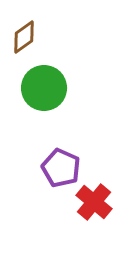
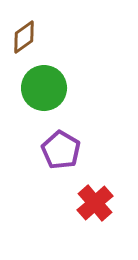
purple pentagon: moved 18 px up; rotated 6 degrees clockwise
red cross: moved 1 px right, 1 px down; rotated 9 degrees clockwise
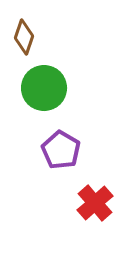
brown diamond: rotated 36 degrees counterclockwise
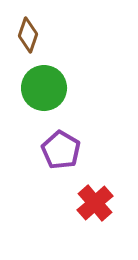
brown diamond: moved 4 px right, 2 px up
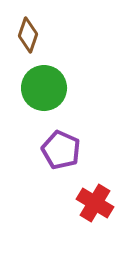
purple pentagon: rotated 6 degrees counterclockwise
red cross: rotated 18 degrees counterclockwise
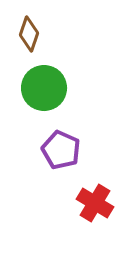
brown diamond: moved 1 px right, 1 px up
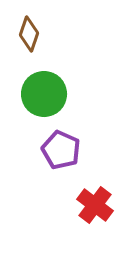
green circle: moved 6 px down
red cross: moved 2 px down; rotated 6 degrees clockwise
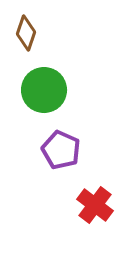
brown diamond: moved 3 px left, 1 px up
green circle: moved 4 px up
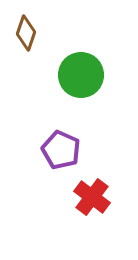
green circle: moved 37 px right, 15 px up
red cross: moved 3 px left, 8 px up
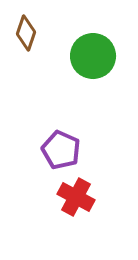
green circle: moved 12 px right, 19 px up
red cross: moved 16 px left; rotated 9 degrees counterclockwise
